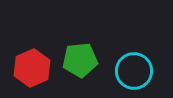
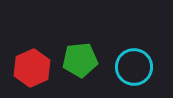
cyan circle: moved 4 px up
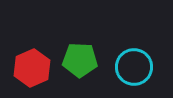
green pentagon: rotated 8 degrees clockwise
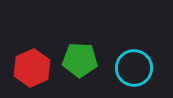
cyan circle: moved 1 px down
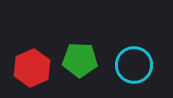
cyan circle: moved 3 px up
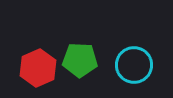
red hexagon: moved 6 px right
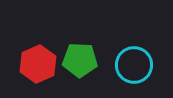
red hexagon: moved 4 px up
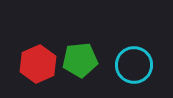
green pentagon: rotated 8 degrees counterclockwise
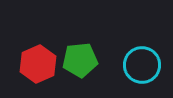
cyan circle: moved 8 px right
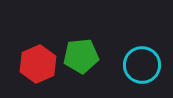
green pentagon: moved 1 px right, 4 px up
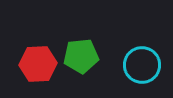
red hexagon: rotated 21 degrees clockwise
